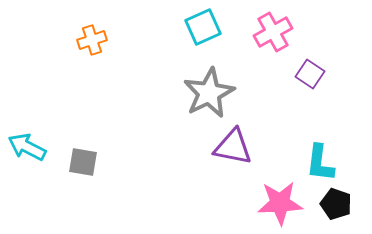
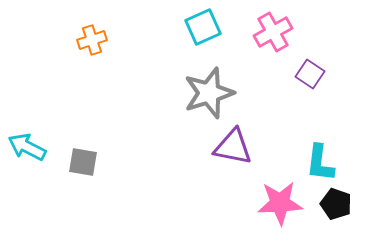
gray star: rotated 9 degrees clockwise
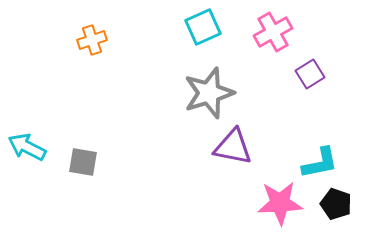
purple square: rotated 24 degrees clockwise
cyan L-shape: rotated 108 degrees counterclockwise
